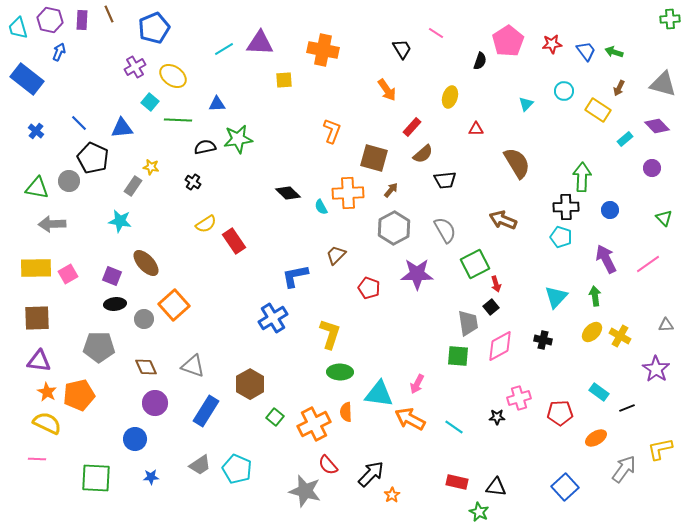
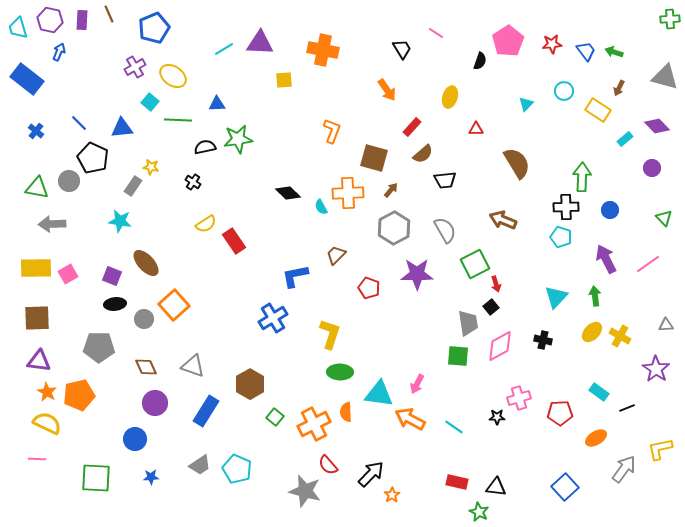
gray triangle at (663, 84): moved 2 px right, 7 px up
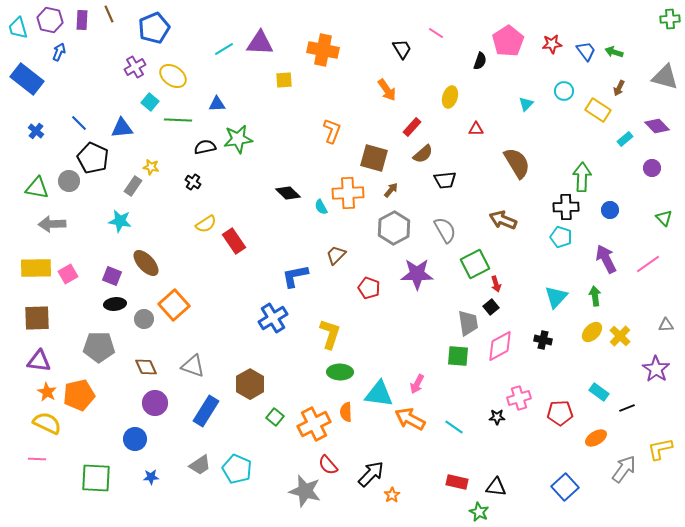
yellow cross at (620, 336): rotated 15 degrees clockwise
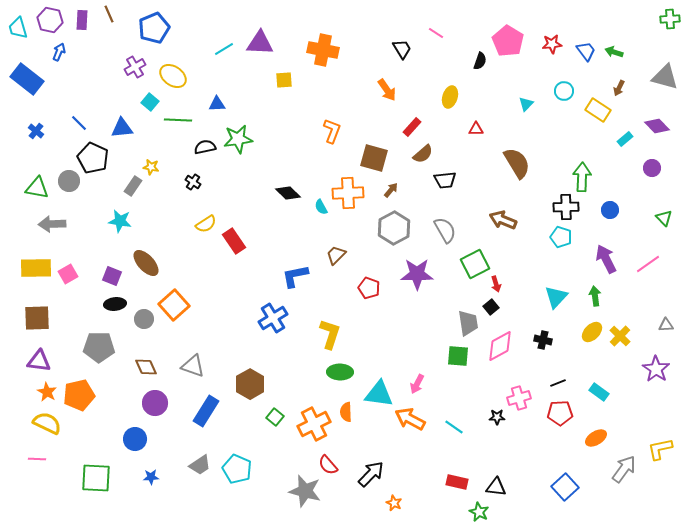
pink pentagon at (508, 41): rotated 8 degrees counterclockwise
black line at (627, 408): moved 69 px left, 25 px up
orange star at (392, 495): moved 2 px right, 8 px down; rotated 14 degrees counterclockwise
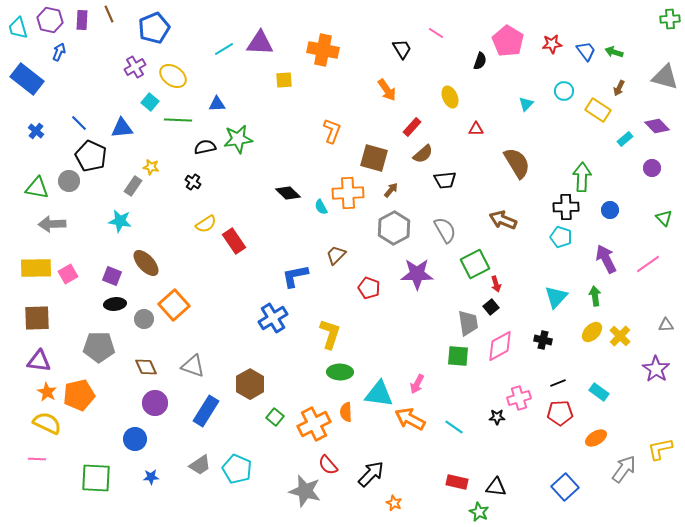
yellow ellipse at (450, 97): rotated 40 degrees counterclockwise
black pentagon at (93, 158): moved 2 px left, 2 px up
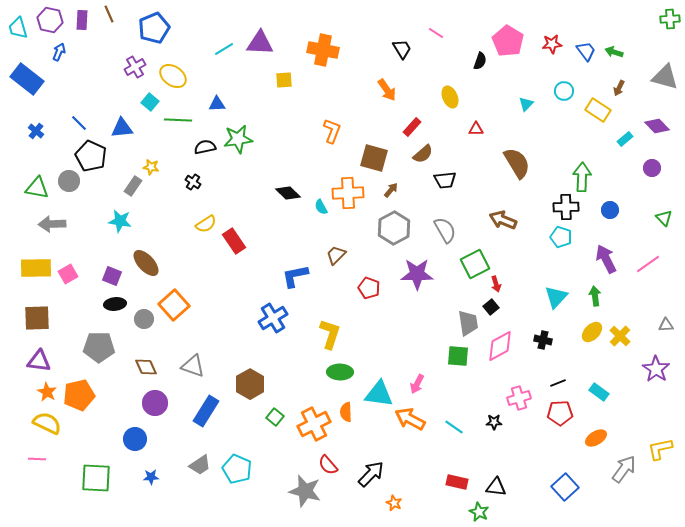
black star at (497, 417): moved 3 px left, 5 px down
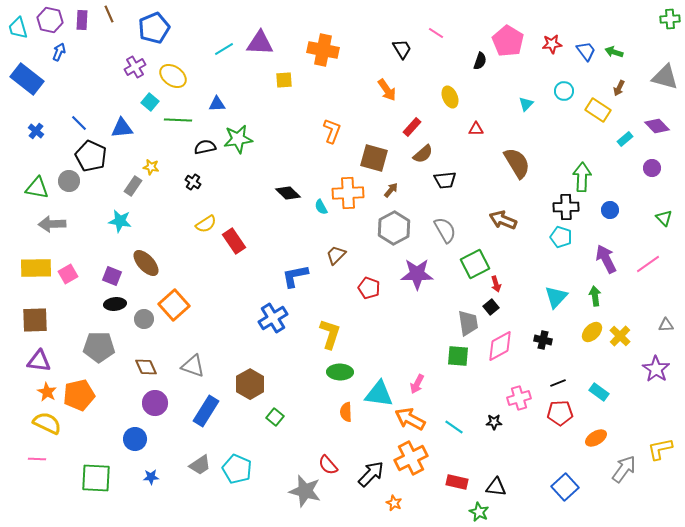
brown square at (37, 318): moved 2 px left, 2 px down
orange cross at (314, 424): moved 97 px right, 34 px down
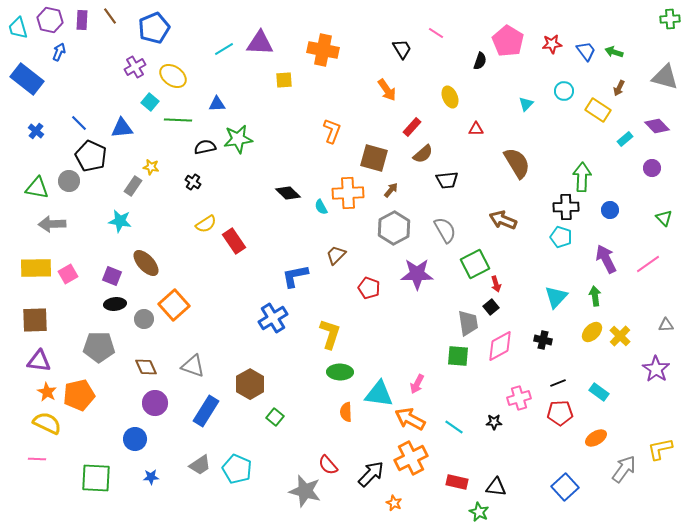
brown line at (109, 14): moved 1 px right, 2 px down; rotated 12 degrees counterclockwise
black trapezoid at (445, 180): moved 2 px right
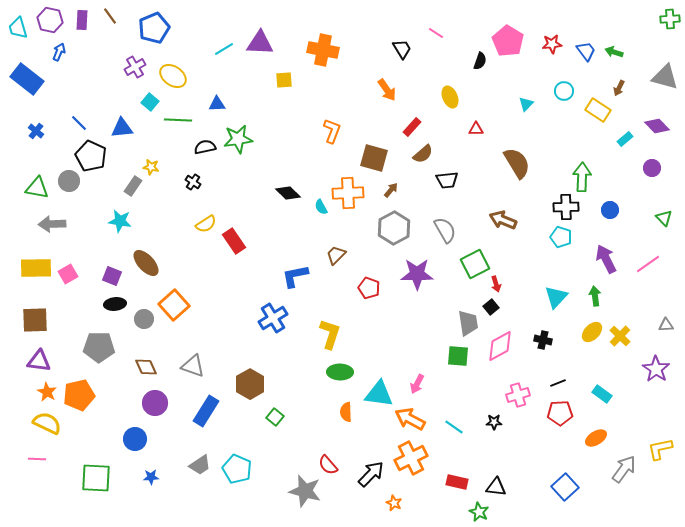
cyan rectangle at (599, 392): moved 3 px right, 2 px down
pink cross at (519, 398): moved 1 px left, 3 px up
